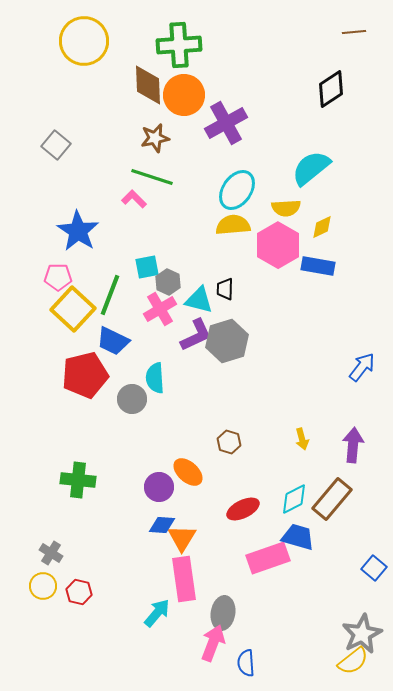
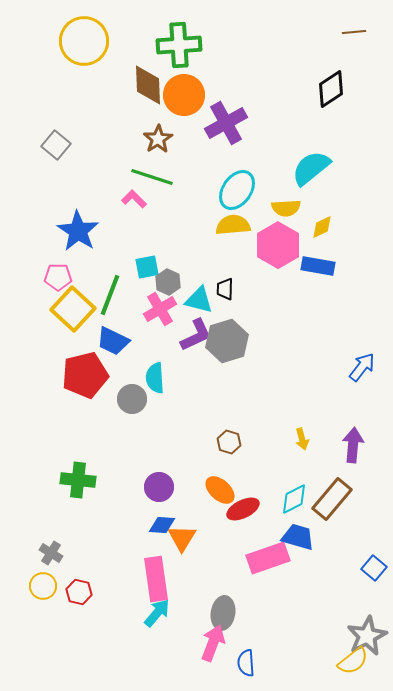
brown star at (155, 138): moved 3 px right, 1 px down; rotated 20 degrees counterclockwise
orange ellipse at (188, 472): moved 32 px right, 18 px down
pink rectangle at (184, 579): moved 28 px left
gray star at (362, 634): moved 5 px right, 2 px down
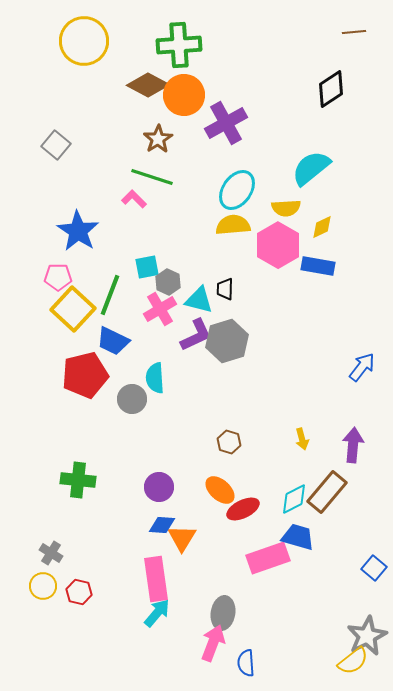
brown diamond at (148, 85): rotated 60 degrees counterclockwise
brown rectangle at (332, 499): moved 5 px left, 7 px up
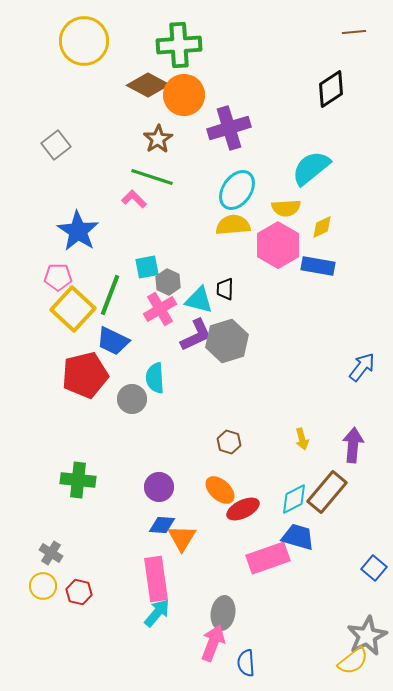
purple cross at (226, 123): moved 3 px right, 5 px down; rotated 12 degrees clockwise
gray square at (56, 145): rotated 12 degrees clockwise
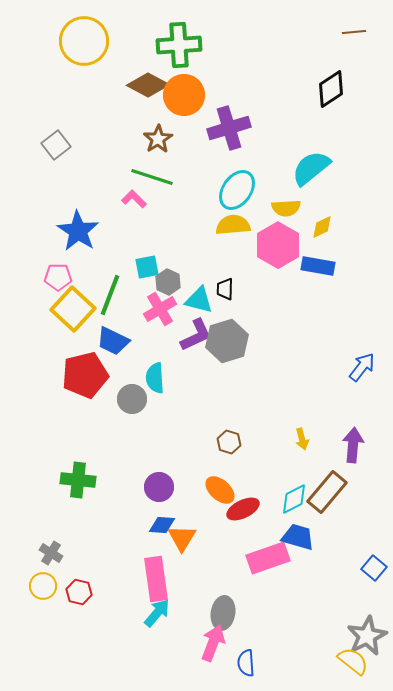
yellow semicircle at (353, 661): rotated 104 degrees counterclockwise
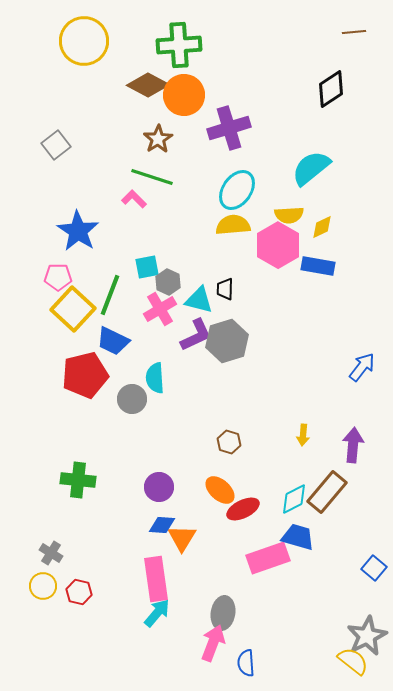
yellow semicircle at (286, 208): moved 3 px right, 7 px down
yellow arrow at (302, 439): moved 1 px right, 4 px up; rotated 20 degrees clockwise
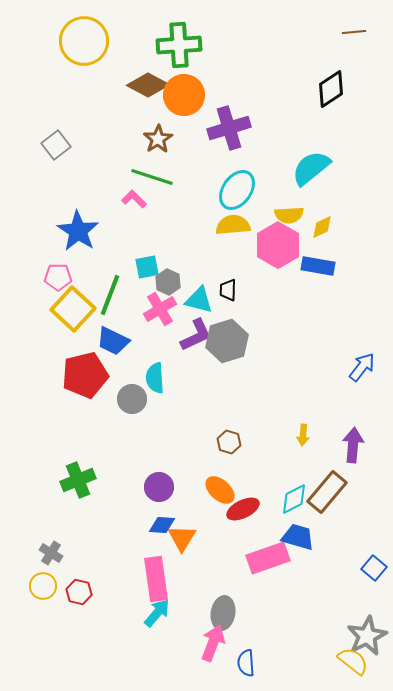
black trapezoid at (225, 289): moved 3 px right, 1 px down
green cross at (78, 480): rotated 28 degrees counterclockwise
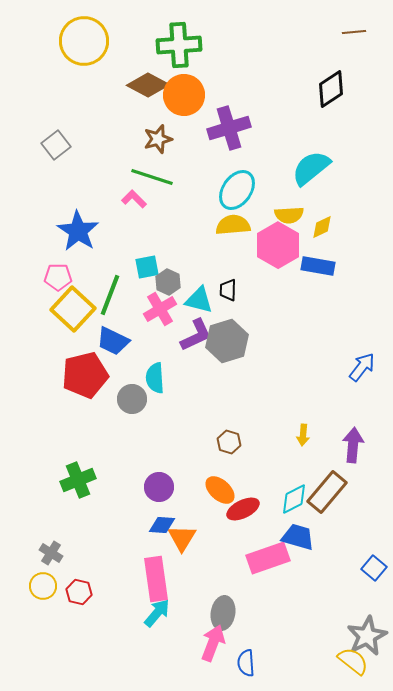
brown star at (158, 139): rotated 16 degrees clockwise
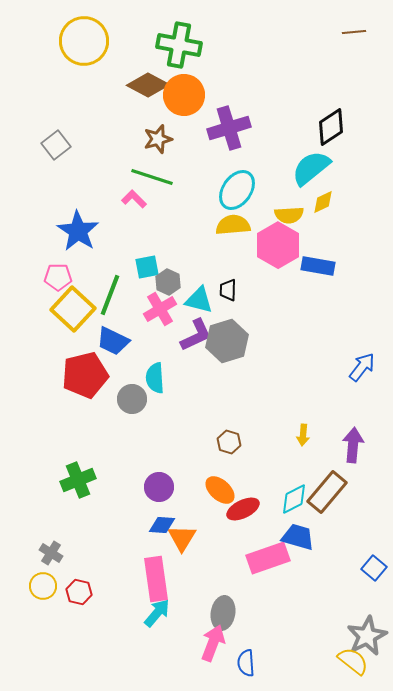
green cross at (179, 45): rotated 15 degrees clockwise
black diamond at (331, 89): moved 38 px down
yellow diamond at (322, 227): moved 1 px right, 25 px up
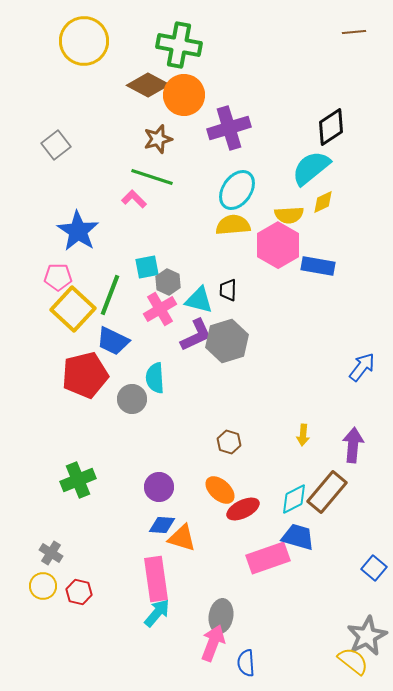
orange triangle at (182, 538): rotated 44 degrees counterclockwise
gray ellipse at (223, 613): moved 2 px left, 3 px down
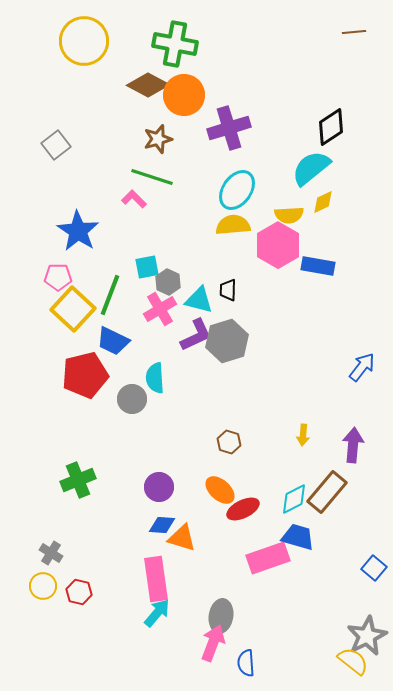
green cross at (179, 45): moved 4 px left, 1 px up
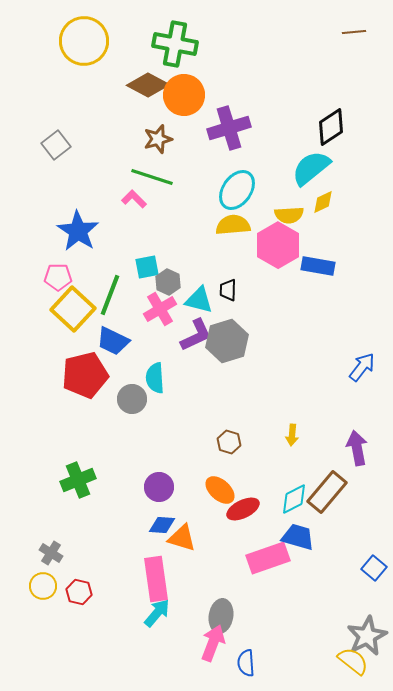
yellow arrow at (303, 435): moved 11 px left
purple arrow at (353, 445): moved 4 px right, 3 px down; rotated 16 degrees counterclockwise
